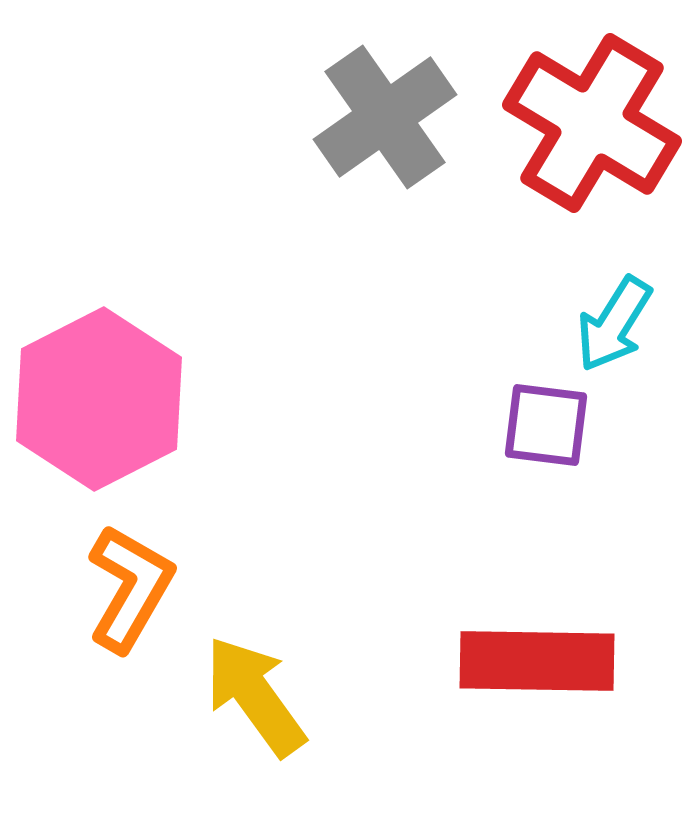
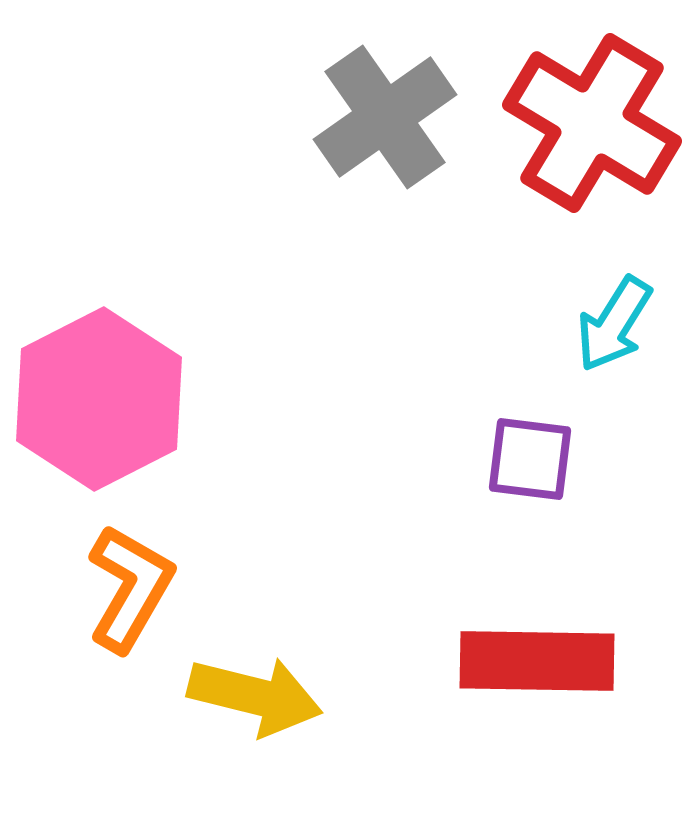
purple square: moved 16 px left, 34 px down
yellow arrow: rotated 140 degrees clockwise
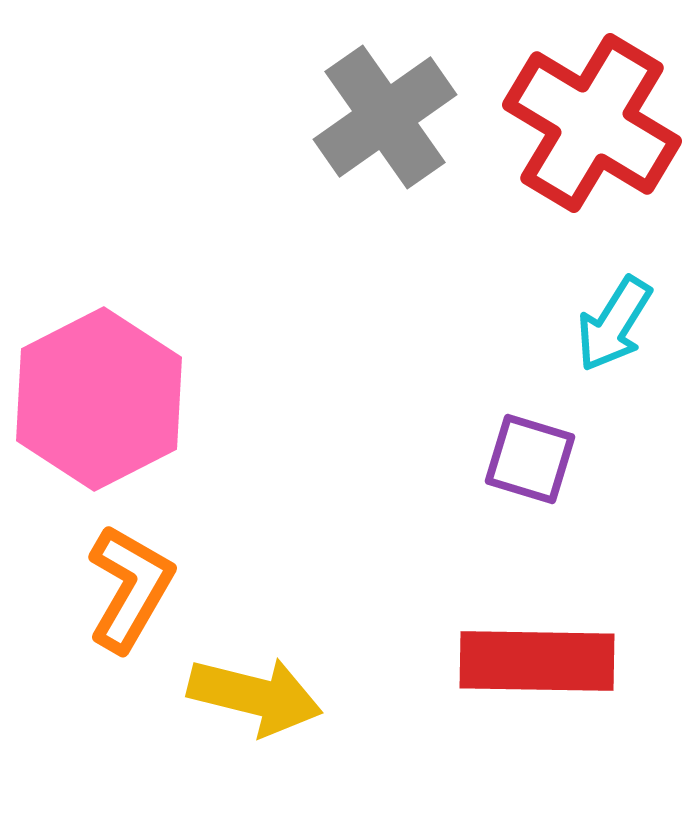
purple square: rotated 10 degrees clockwise
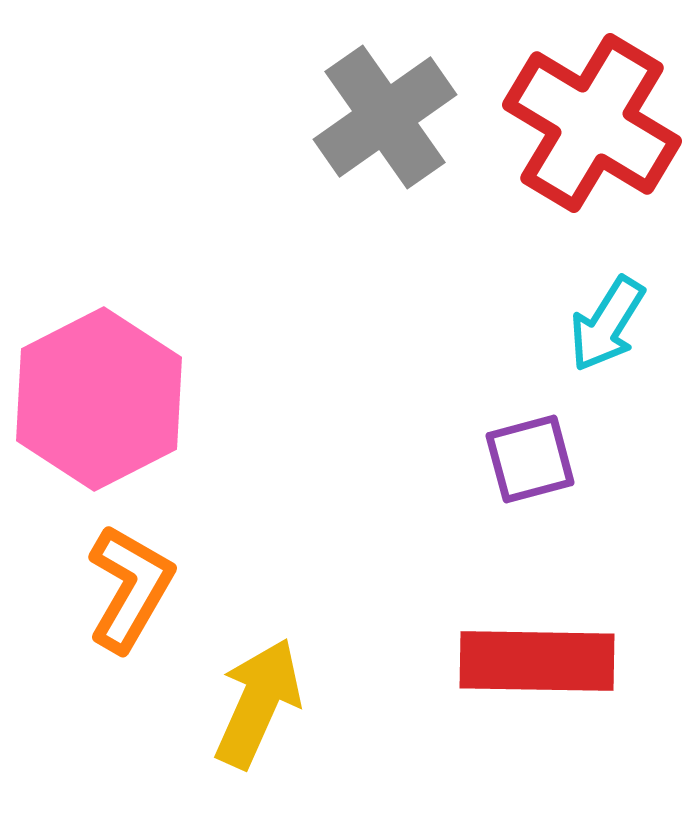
cyan arrow: moved 7 px left
purple square: rotated 32 degrees counterclockwise
yellow arrow: moved 3 px right, 7 px down; rotated 80 degrees counterclockwise
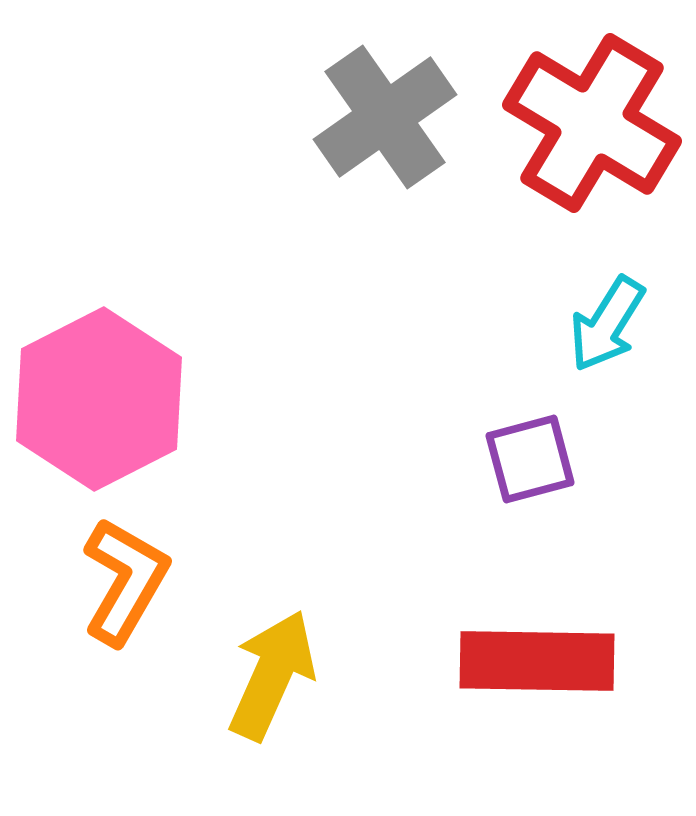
orange L-shape: moved 5 px left, 7 px up
yellow arrow: moved 14 px right, 28 px up
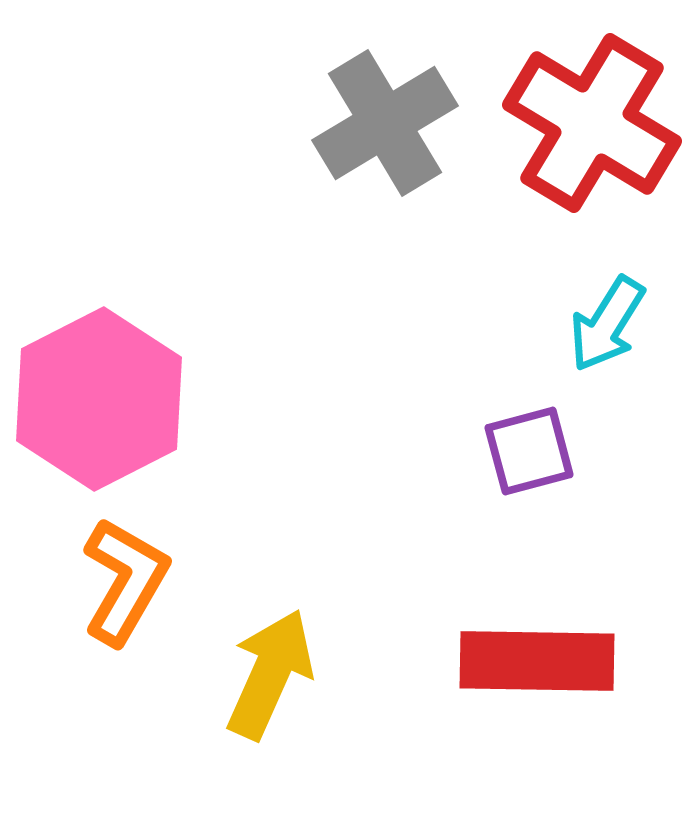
gray cross: moved 6 px down; rotated 4 degrees clockwise
purple square: moved 1 px left, 8 px up
yellow arrow: moved 2 px left, 1 px up
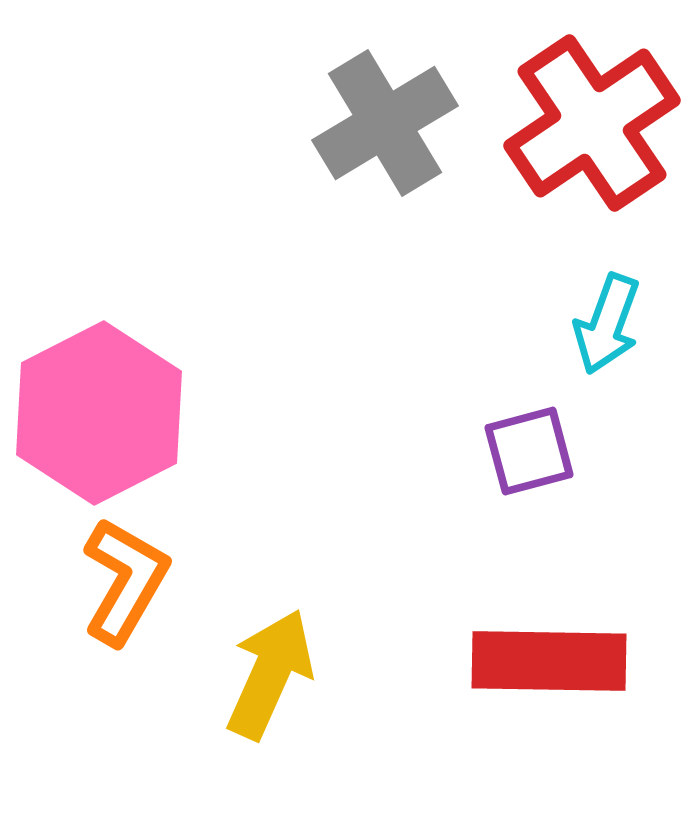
red cross: rotated 25 degrees clockwise
cyan arrow: rotated 12 degrees counterclockwise
pink hexagon: moved 14 px down
red rectangle: moved 12 px right
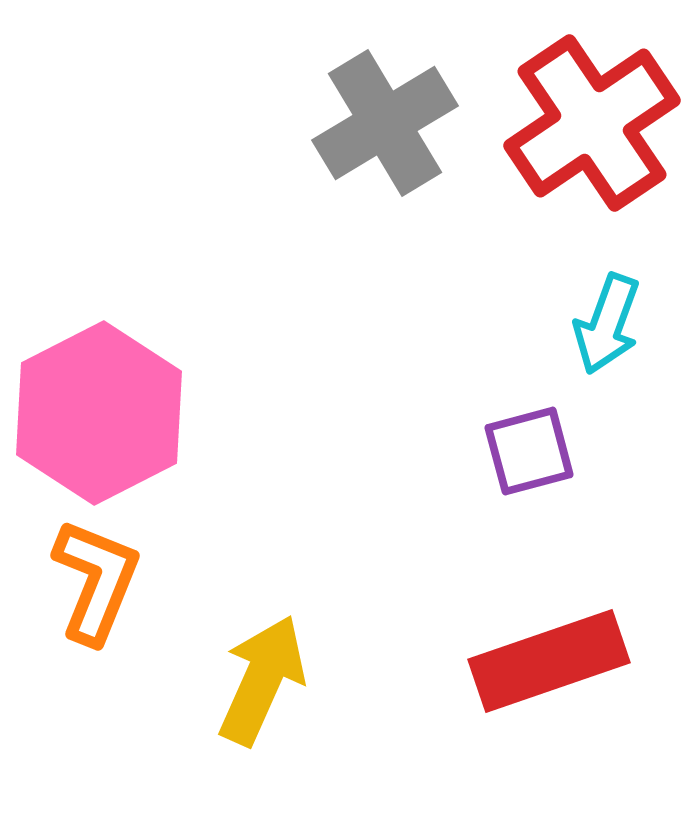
orange L-shape: moved 29 px left; rotated 8 degrees counterclockwise
red rectangle: rotated 20 degrees counterclockwise
yellow arrow: moved 8 px left, 6 px down
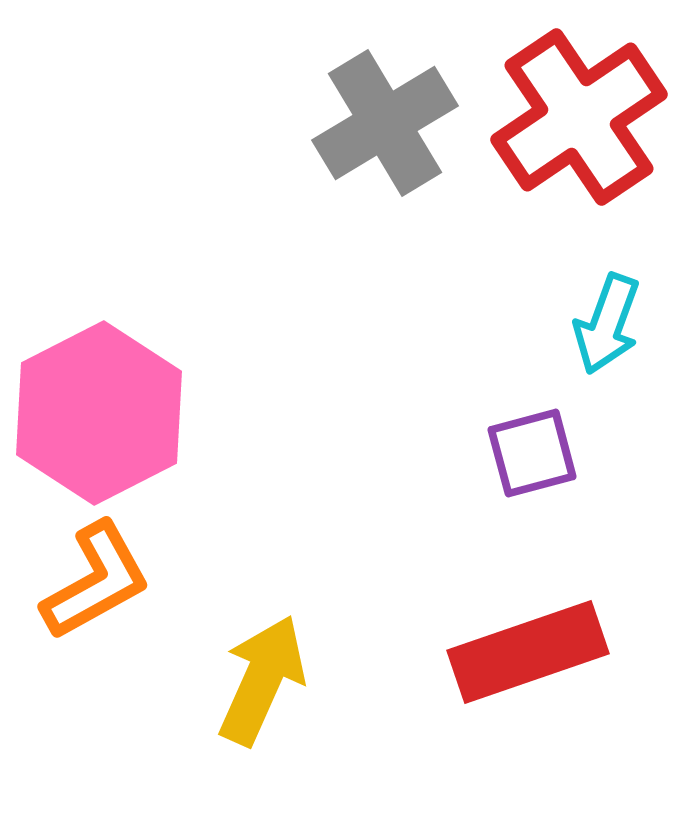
red cross: moved 13 px left, 6 px up
purple square: moved 3 px right, 2 px down
orange L-shape: rotated 39 degrees clockwise
red rectangle: moved 21 px left, 9 px up
